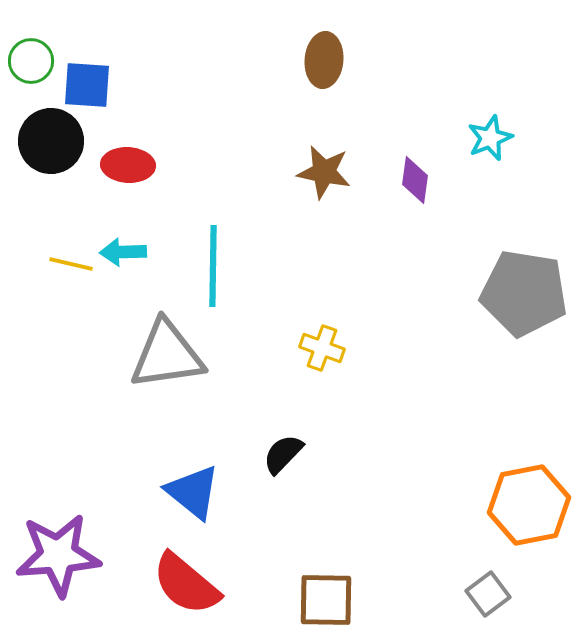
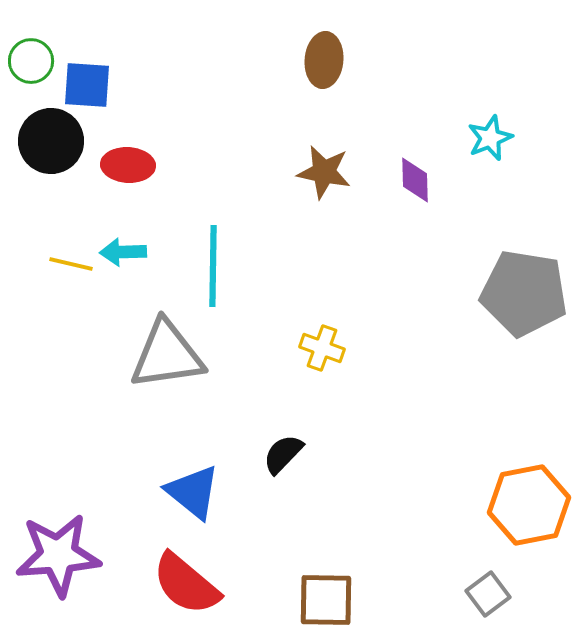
purple diamond: rotated 9 degrees counterclockwise
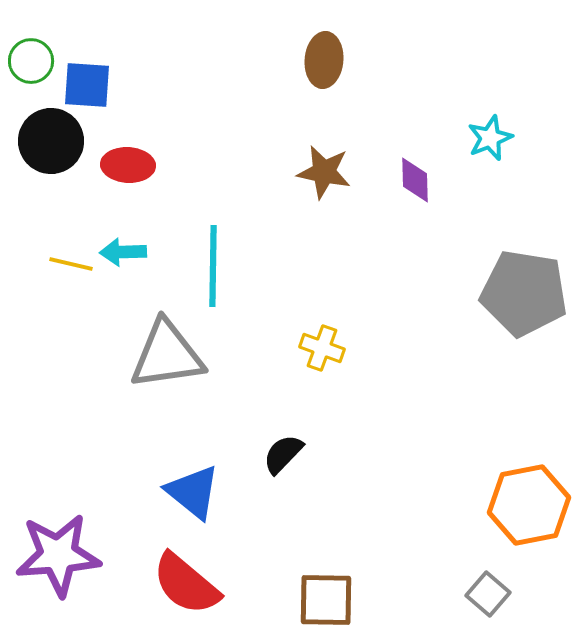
gray square: rotated 12 degrees counterclockwise
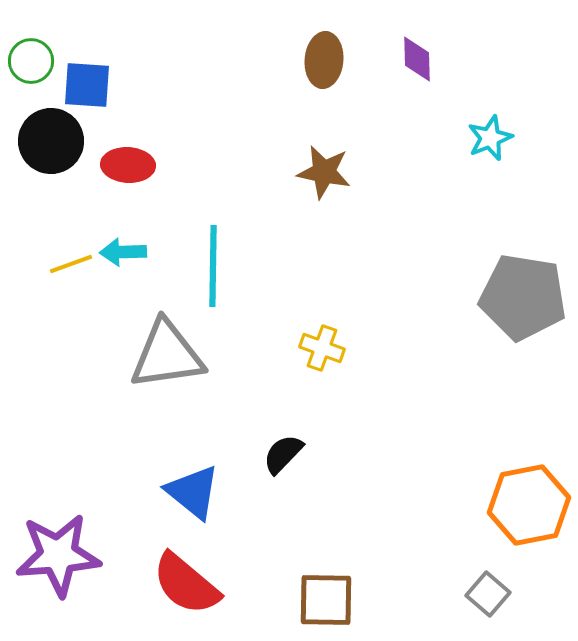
purple diamond: moved 2 px right, 121 px up
yellow line: rotated 33 degrees counterclockwise
gray pentagon: moved 1 px left, 4 px down
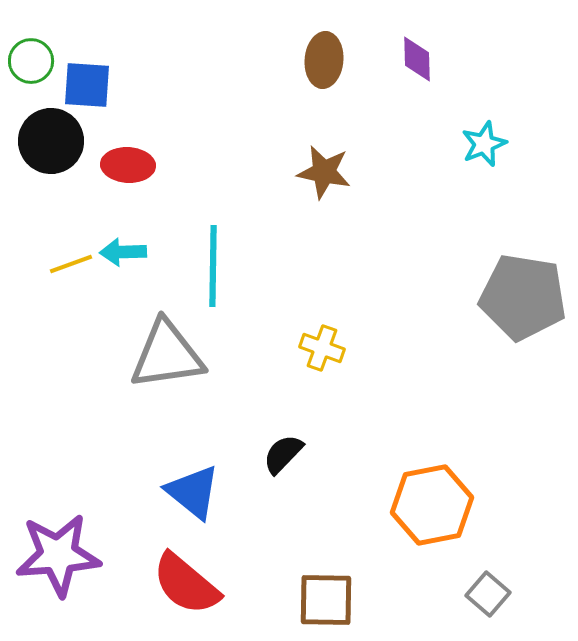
cyan star: moved 6 px left, 6 px down
orange hexagon: moved 97 px left
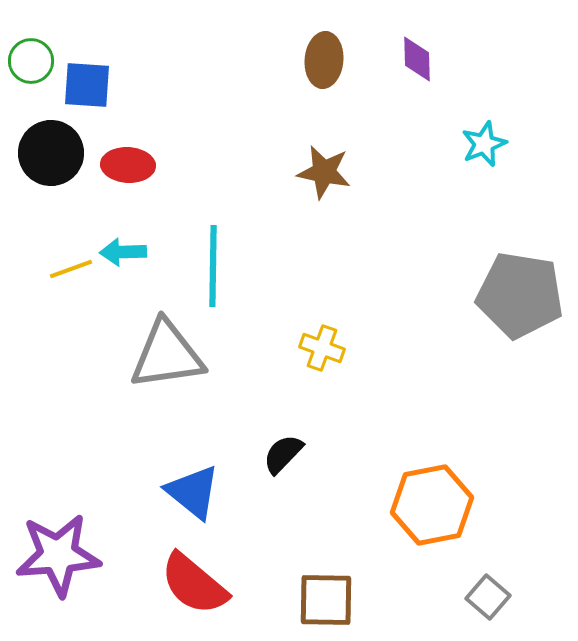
black circle: moved 12 px down
yellow line: moved 5 px down
gray pentagon: moved 3 px left, 2 px up
red semicircle: moved 8 px right
gray square: moved 3 px down
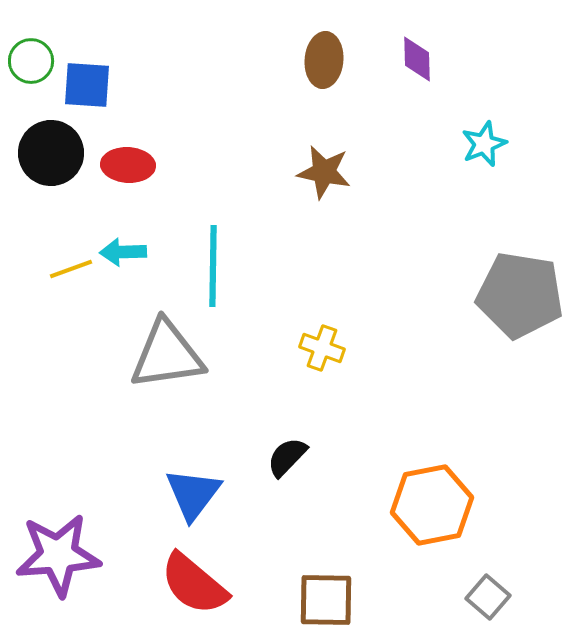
black semicircle: moved 4 px right, 3 px down
blue triangle: moved 2 px down; rotated 28 degrees clockwise
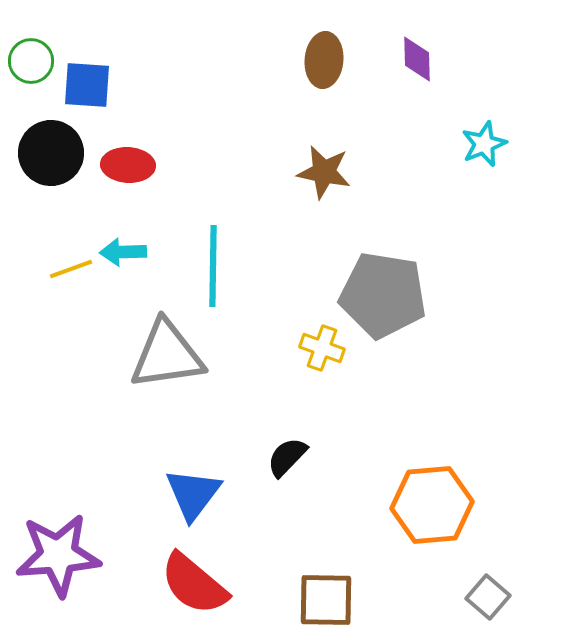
gray pentagon: moved 137 px left
orange hexagon: rotated 6 degrees clockwise
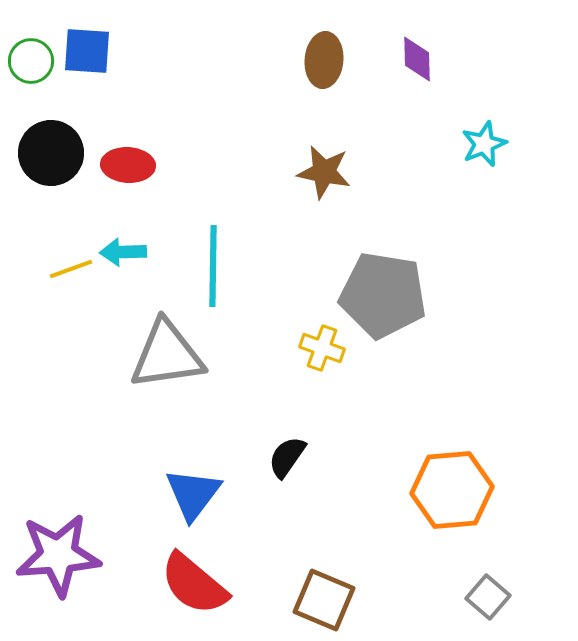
blue square: moved 34 px up
black semicircle: rotated 9 degrees counterclockwise
orange hexagon: moved 20 px right, 15 px up
brown square: moved 2 px left; rotated 22 degrees clockwise
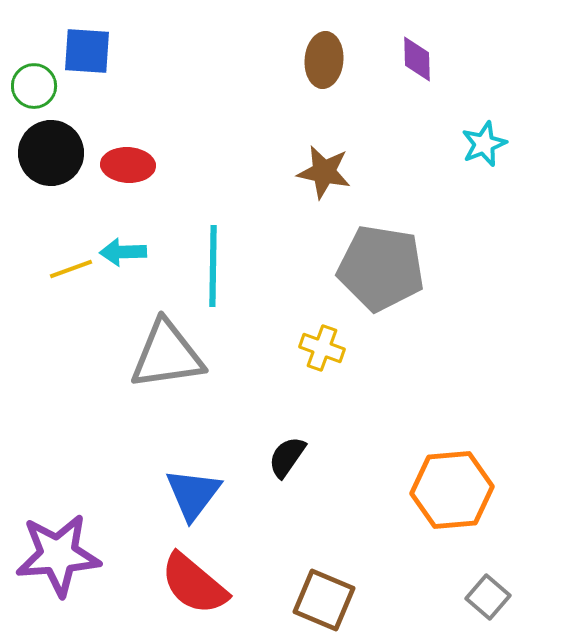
green circle: moved 3 px right, 25 px down
gray pentagon: moved 2 px left, 27 px up
